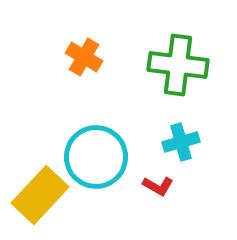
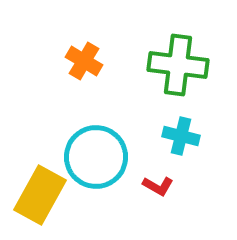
orange cross: moved 4 px down
cyan cross: moved 6 px up; rotated 30 degrees clockwise
yellow rectangle: rotated 14 degrees counterclockwise
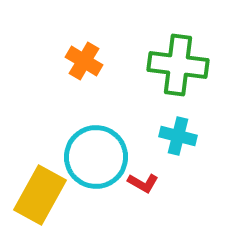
cyan cross: moved 3 px left
red L-shape: moved 15 px left, 3 px up
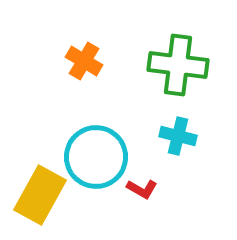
red L-shape: moved 1 px left, 6 px down
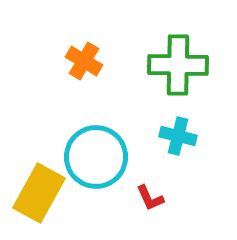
green cross: rotated 6 degrees counterclockwise
red L-shape: moved 8 px right, 9 px down; rotated 36 degrees clockwise
yellow rectangle: moved 1 px left, 2 px up
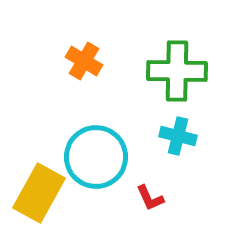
green cross: moved 1 px left, 6 px down
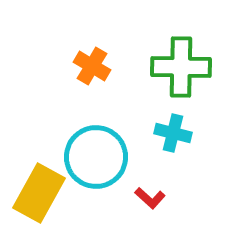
orange cross: moved 8 px right, 5 px down
green cross: moved 4 px right, 4 px up
cyan cross: moved 5 px left, 3 px up
red L-shape: rotated 24 degrees counterclockwise
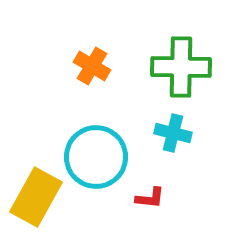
yellow rectangle: moved 3 px left, 4 px down
red L-shape: rotated 36 degrees counterclockwise
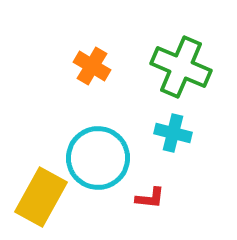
green cross: rotated 22 degrees clockwise
cyan circle: moved 2 px right, 1 px down
yellow rectangle: moved 5 px right
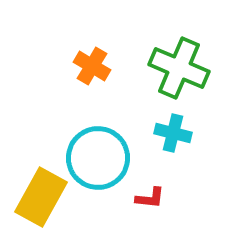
green cross: moved 2 px left, 1 px down
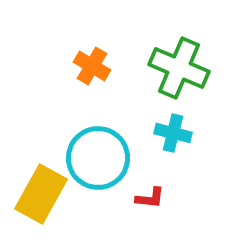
yellow rectangle: moved 3 px up
